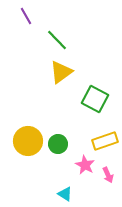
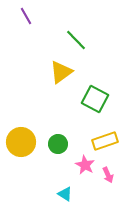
green line: moved 19 px right
yellow circle: moved 7 px left, 1 px down
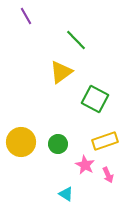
cyan triangle: moved 1 px right
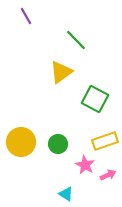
pink arrow: rotated 91 degrees counterclockwise
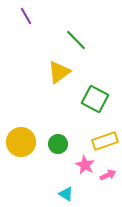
yellow triangle: moved 2 px left
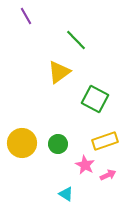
yellow circle: moved 1 px right, 1 px down
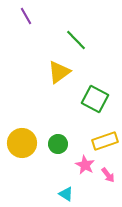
pink arrow: rotated 77 degrees clockwise
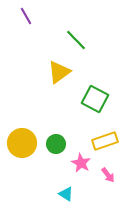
green circle: moved 2 px left
pink star: moved 4 px left, 2 px up
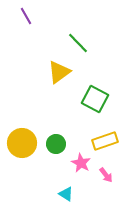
green line: moved 2 px right, 3 px down
pink arrow: moved 2 px left
